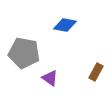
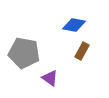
blue diamond: moved 9 px right
brown rectangle: moved 14 px left, 21 px up
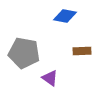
blue diamond: moved 9 px left, 9 px up
brown rectangle: rotated 60 degrees clockwise
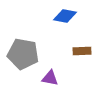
gray pentagon: moved 1 px left, 1 px down
purple triangle: rotated 24 degrees counterclockwise
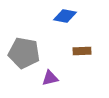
gray pentagon: moved 1 px right, 1 px up
purple triangle: rotated 24 degrees counterclockwise
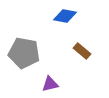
brown rectangle: rotated 42 degrees clockwise
purple triangle: moved 6 px down
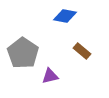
gray pentagon: moved 1 px left; rotated 24 degrees clockwise
purple triangle: moved 8 px up
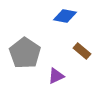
gray pentagon: moved 2 px right
purple triangle: moved 6 px right; rotated 12 degrees counterclockwise
